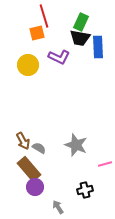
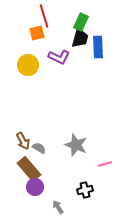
black trapezoid: rotated 85 degrees counterclockwise
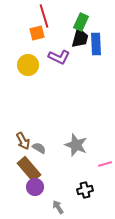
blue rectangle: moved 2 px left, 3 px up
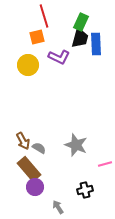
orange square: moved 4 px down
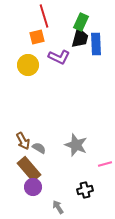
purple circle: moved 2 px left
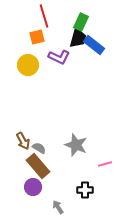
black trapezoid: moved 2 px left
blue rectangle: moved 2 px left, 1 px down; rotated 50 degrees counterclockwise
brown rectangle: moved 9 px right, 3 px up
black cross: rotated 14 degrees clockwise
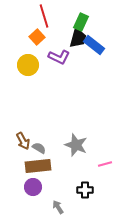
orange square: rotated 28 degrees counterclockwise
brown rectangle: rotated 55 degrees counterclockwise
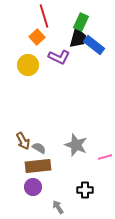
pink line: moved 7 px up
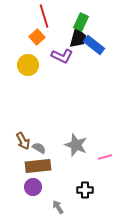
purple L-shape: moved 3 px right, 1 px up
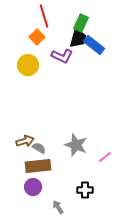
green rectangle: moved 1 px down
brown arrow: moved 2 px right; rotated 78 degrees counterclockwise
pink line: rotated 24 degrees counterclockwise
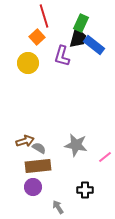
purple L-shape: rotated 80 degrees clockwise
yellow circle: moved 2 px up
gray star: rotated 10 degrees counterclockwise
